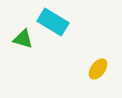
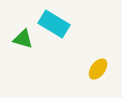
cyan rectangle: moved 1 px right, 2 px down
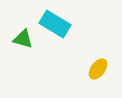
cyan rectangle: moved 1 px right
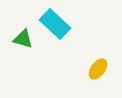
cyan rectangle: rotated 12 degrees clockwise
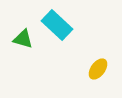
cyan rectangle: moved 2 px right, 1 px down
